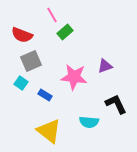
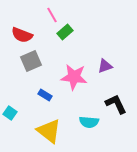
cyan square: moved 11 px left, 30 px down
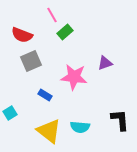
purple triangle: moved 3 px up
black L-shape: moved 4 px right, 16 px down; rotated 20 degrees clockwise
cyan square: rotated 24 degrees clockwise
cyan semicircle: moved 9 px left, 5 px down
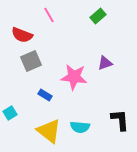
pink line: moved 3 px left
green rectangle: moved 33 px right, 16 px up
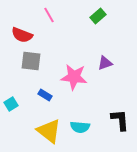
gray square: rotated 30 degrees clockwise
cyan square: moved 1 px right, 9 px up
